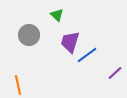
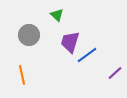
orange line: moved 4 px right, 10 px up
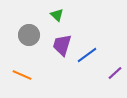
purple trapezoid: moved 8 px left, 3 px down
orange line: rotated 54 degrees counterclockwise
